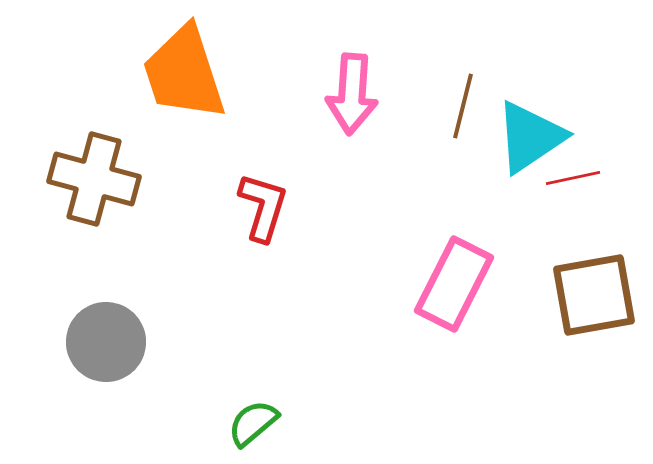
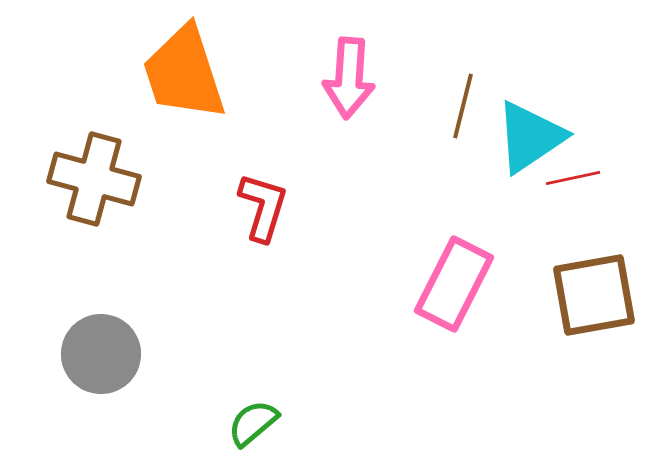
pink arrow: moved 3 px left, 16 px up
gray circle: moved 5 px left, 12 px down
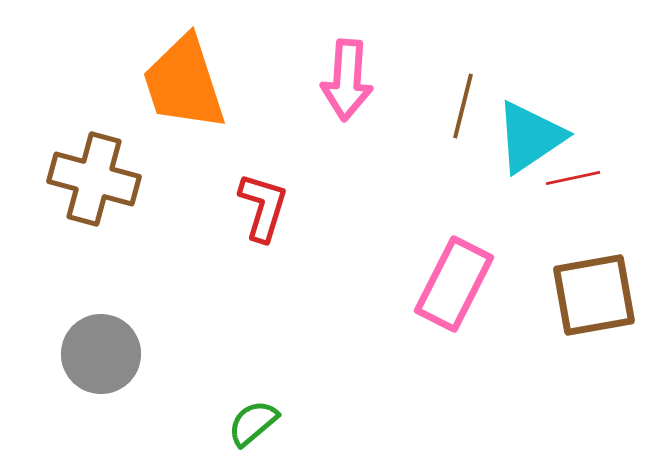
orange trapezoid: moved 10 px down
pink arrow: moved 2 px left, 2 px down
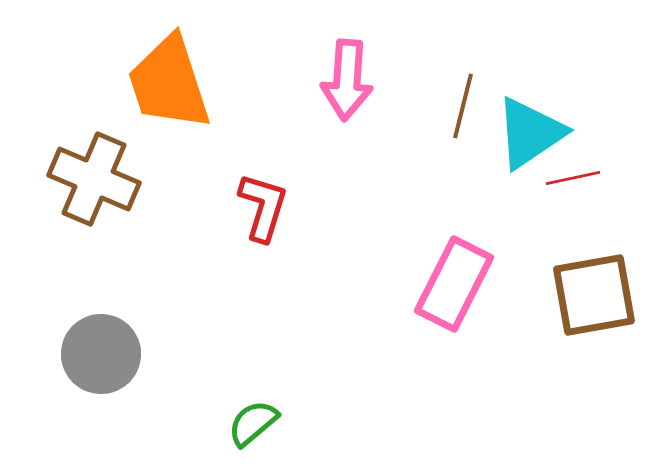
orange trapezoid: moved 15 px left
cyan triangle: moved 4 px up
brown cross: rotated 8 degrees clockwise
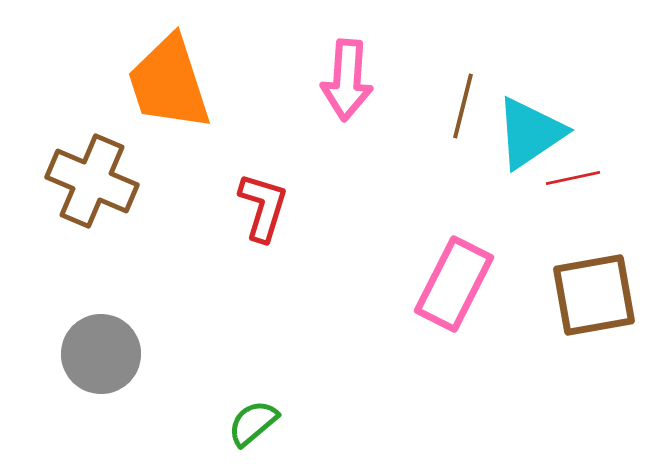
brown cross: moved 2 px left, 2 px down
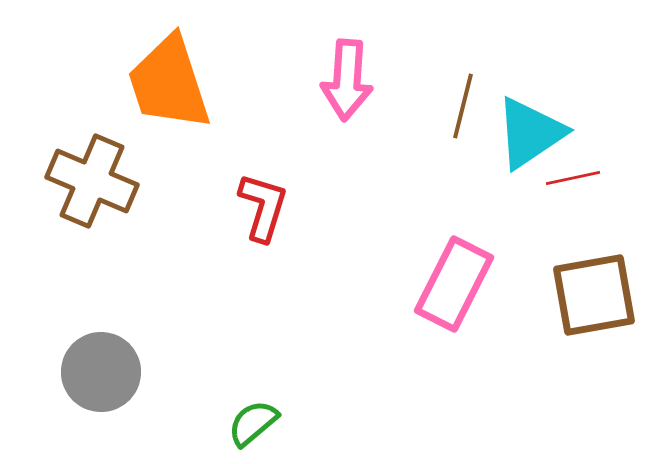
gray circle: moved 18 px down
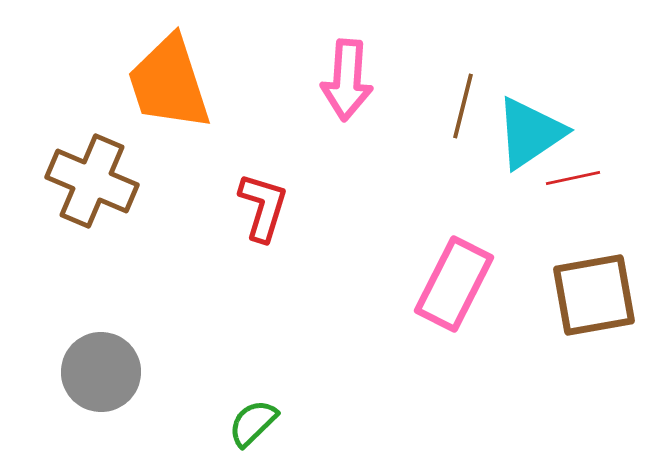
green semicircle: rotated 4 degrees counterclockwise
